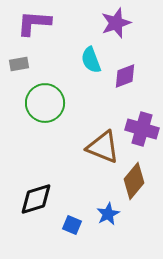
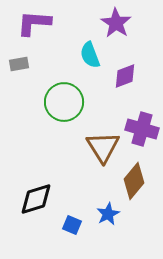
purple star: rotated 20 degrees counterclockwise
cyan semicircle: moved 1 px left, 5 px up
green circle: moved 19 px right, 1 px up
brown triangle: rotated 36 degrees clockwise
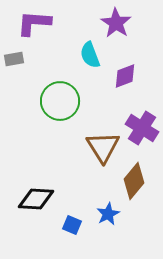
gray rectangle: moved 5 px left, 5 px up
green circle: moved 4 px left, 1 px up
purple cross: moved 1 px up; rotated 16 degrees clockwise
black diamond: rotated 21 degrees clockwise
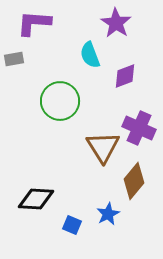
purple cross: moved 3 px left; rotated 8 degrees counterclockwise
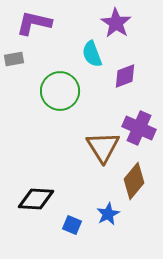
purple L-shape: rotated 9 degrees clockwise
cyan semicircle: moved 2 px right, 1 px up
green circle: moved 10 px up
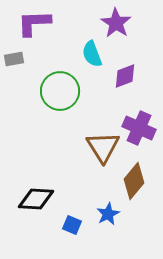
purple L-shape: rotated 15 degrees counterclockwise
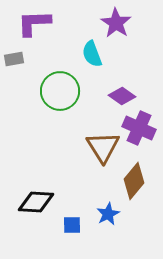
purple diamond: moved 3 px left, 20 px down; rotated 56 degrees clockwise
black diamond: moved 3 px down
blue square: rotated 24 degrees counterclockwise
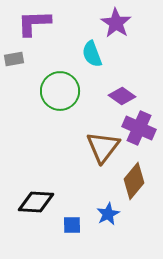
brown triangle: rotated 9 degrees clockwise
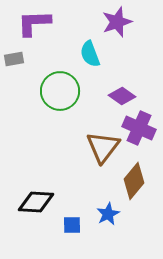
purple star: moved 1 px right, 1 px up; rotated 20 degrees clockwise
cyan semicircle: moved 2 px left
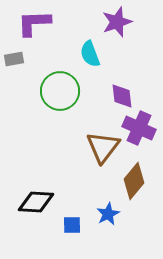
purple diamond: rotated 48 degrees clockwise
